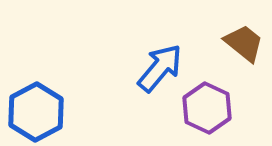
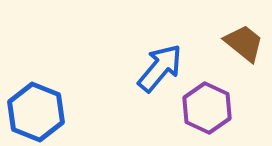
blue hexagon: rotated 10 degrees counterclockwise
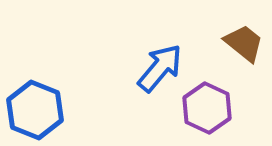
blue hexagon: moved 1 px left, 2 px up
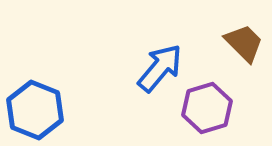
brown trapezoid: rotated 6 degrees clockwise
purple hexagon: rotated 18 degrees clockwise
